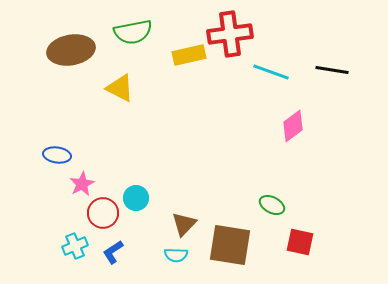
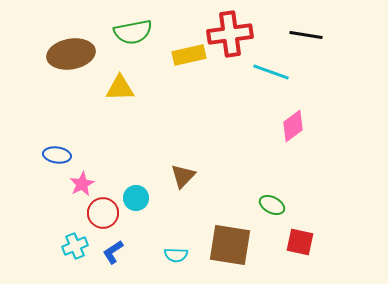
brown ellipse: moved 4 px down
black line: moved 26 px left, 35 px up
yellow triangle: rotated 28 degrees counterclockwise
brown triangle: moved 1 px left, 48 px up
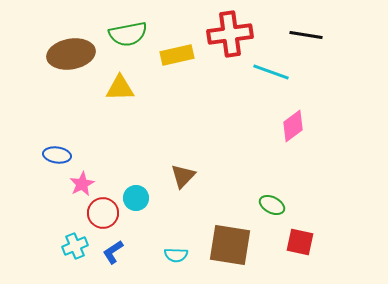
green semicircle: moved 5 px left, 2 px down
yellow rectangle: moved 12 px left
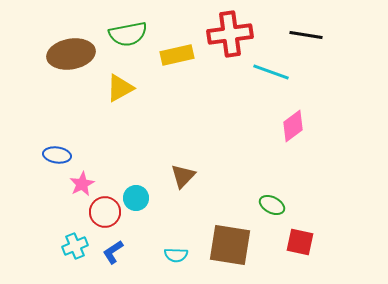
yellow triangle: rotated 28 degrees counterclockwise
red circle: moved 2 px right, 1 px up
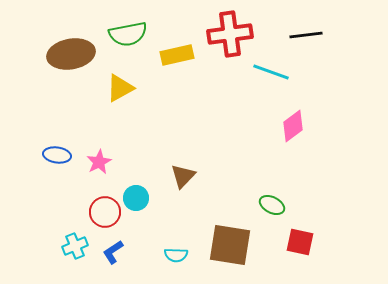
black line: rotated 16 degrees counterclockwise
pink star: moved 17 px right, 22 px up
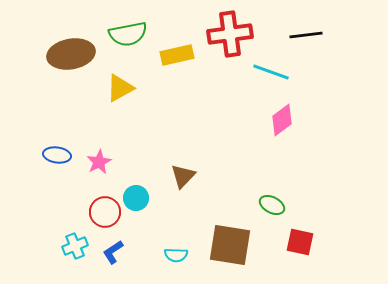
pink diamond: moved 11 px left, 6 px up
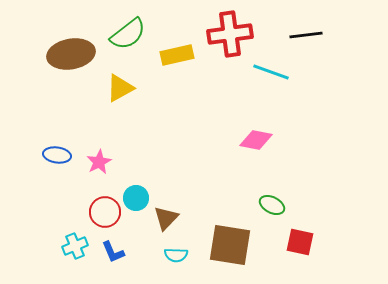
green semicircle: rotated 27 degrees counterclockwise
pink diamond: moved 26 px left, 20 px down; rotated 48 degrees clockwise
brown triangle: moved 17 px left, 42 px down
blue L-shape: rotated 80 degrees counterclockwise
